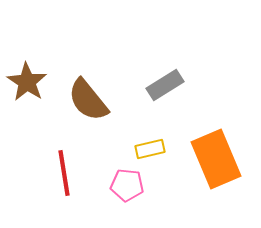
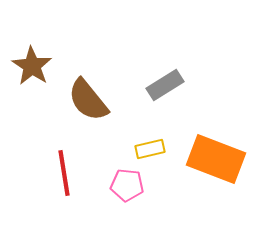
brown star: moved 5 px right, 16 px up
orange rectangle: rotated 46 degrees counterclockwise
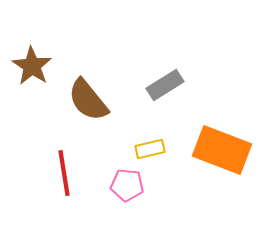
orange rectangle: moved 6 px right, 9 px up
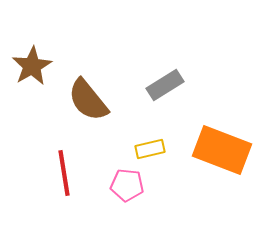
brown star: rotated 9 degrees clockwise
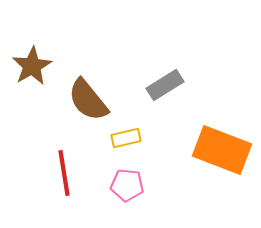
yellow rectangle: moved 24 px left, 11 px up
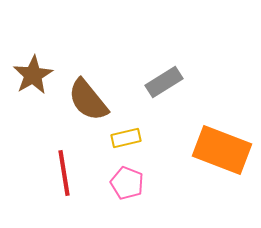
brown star: moved 1 px right, 9 px down
gray rectangle: moved 1 px left, 3 px up
pink pentagon: moved 2 px up; rotated 16 degrees clockwise
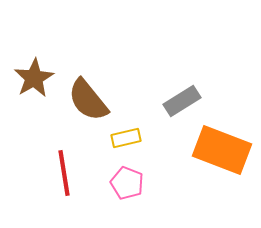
brown star: moved 1 px right, 3 px down
gray rectangle: moved 18 px right, 19 px down
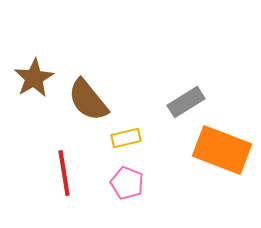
gray rectangle: moved 4 px right, 1 px down
